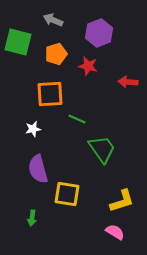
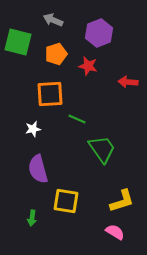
yellow square: moved 1 px left, 7 px down
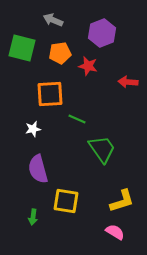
purple hexagon: moved 3 px right
green square: moved 4 px right, 6 px down
orange pentagon: moved 4 px right, 1 px up; rotated 10 degrees clockwise
green arrow: moved 1 px right, 1 px up
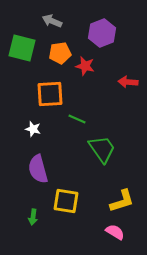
gray arrow: moved 1 px left, 1 px down
red star: moved 3 px left
white star: rotated 28 degrees clockwise
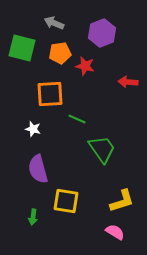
gray arrow: moved 2 px right, 2 px down
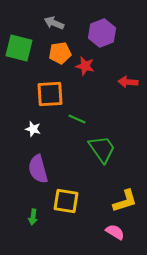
green square: moved 3 px left
yellow L-shape: moved 3 px right
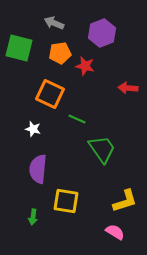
red arrow: moved 6 px down
orange square: rotated 28 degrees clockwise
purple semicircle: rotated 20 degrees clockwise
